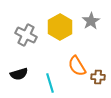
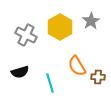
black semicircle: moved 1 px right, 2 px up
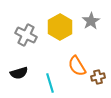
black semicircle: moved 1 px left, 1 px down
brown cross: rotated 16 degrees counterclockwise
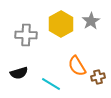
yellow hexagon: moved 1 px right, 3 px up
gray cross: rotated 25 degrees counterclockwise
cyan line: moved 1 px right, 1 px down; rotated 42 degrees counterclockwise
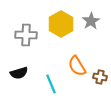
brown cross: moved 2 px right; rotated 24 degrees clockwise
cyan line: rotated 36 degrees clockwise
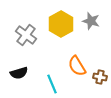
gray star: rotated 24 degrees counterclockwise
gray cross: rotated 35 degrees clockwise
cyan line: moved 1 px right
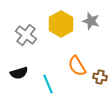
cyan line: moved 4 px left
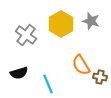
orange semicircle: moved 4 px right, 1 px up
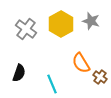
gray cross: moved 6 px up
orange semicircle: moved 2 px up
black semicircle: rotated 54 degrees counterclockwise
brown cross: rotated 24 degrees clockwise
cyan line: moved 4 px right
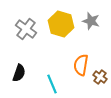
yellow hexagon: rotated 15 degrees counterclockwise
orange semicircle: moved 2 px down; rotated 40 degrees clockwise
